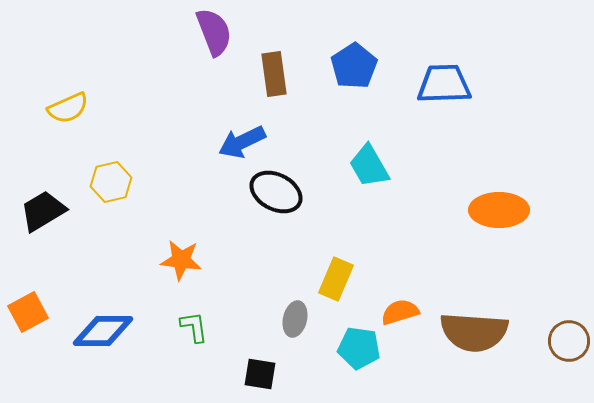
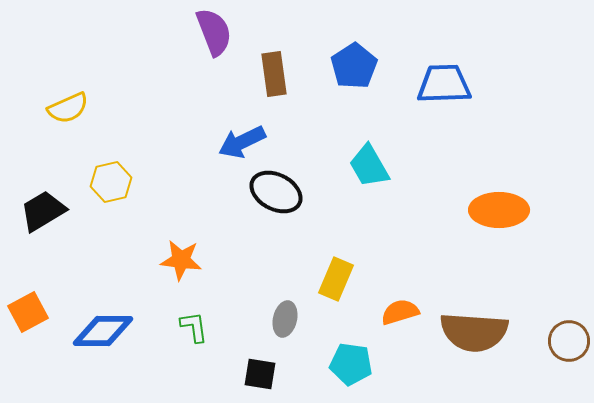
gray ellipse: moved 10 px left
cyan pentagon: moved 8 px left, 16 px down
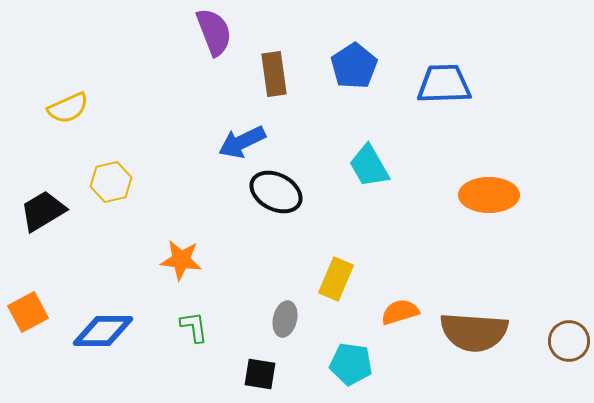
orange ellipse: moved 10 px left, 15 px up
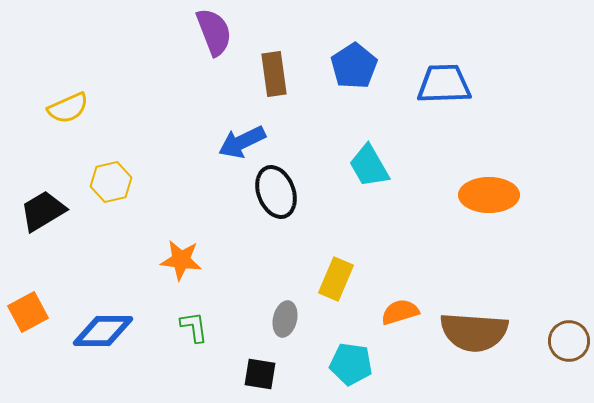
black ellipse: rotated 42 degrees clockwise
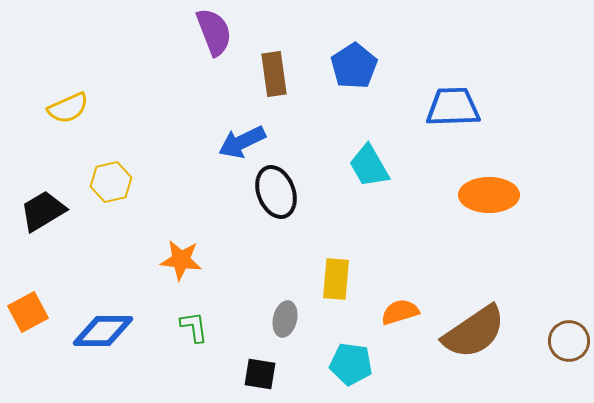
blue trapezoid: moved 9 px right, 23 px down
yellow rectangle: rotated 18 degrees counterclockwise
brown semicircle: rotated 38 degrees counterclockwise
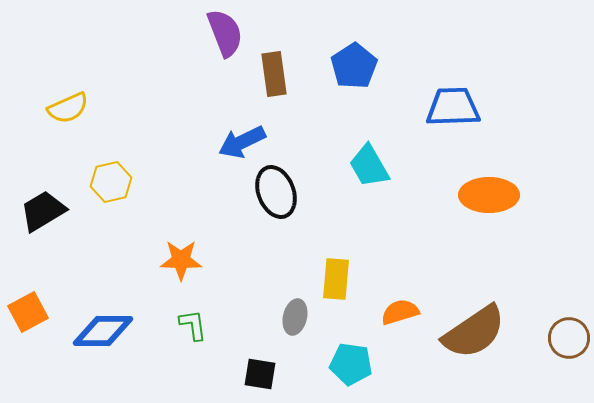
purple semicircle: moved 11 px right, 1 px down
orange star: rotated 6 degrees counterclockwise
gray ellipse: moved 10 px right, 2 px up
green L-shape: moved 1 px left, 2 px up
brown circle: moved 3 px up
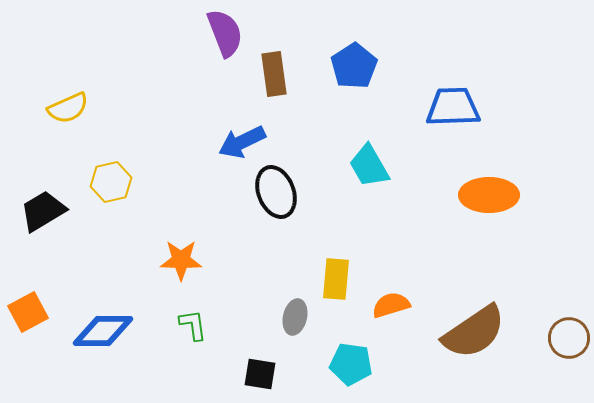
orange semicircle: moved 9 px left, 7 px up
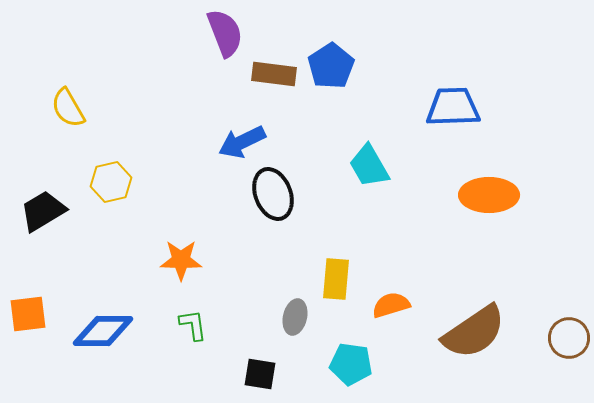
blue pentagon: moved 23 px left
brown rectangle: rotated 75 degrees counterclockwise
yellow semicircle: rotated 84 degrees clockwise
black ellipse: moved 3 px left, 2 px down
orange square: moved 2 px down; rotated 21 degrees clockwise
